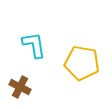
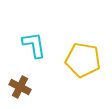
yellow pentagon: moved 1 px right, 3 px up
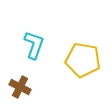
cyan L-shape: rotated 28 degrees clockwise
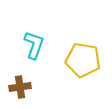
brown cross: rotated 35 degrees counterclockwise
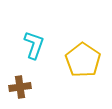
yellow pentagon: rotated 24 degrees clockwise
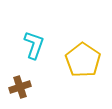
brown cross: rotated 10 degrees counterclockwise
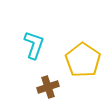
brown cross: moved 28 px right
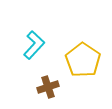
cyan L-shape: rotated 24 degrees clockwise
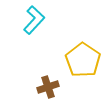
cyan L-shape: moved 25 px up
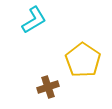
cyan L-shape: rotated 16 degrees clockwise
